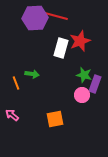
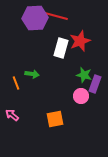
pink circle: moved 1 px left, 1 px down
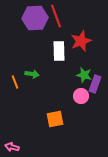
red line: rotated 55 degrees clockwise
red star: moved 1 px right
white rectangle: moved 2 px left, 3 px down; rotated 18 degrees counterclockwise
orange line: moved 1 px left, 1 px up
pink arrow: moved 32 px down; rotated 24 degrees counterclockwise
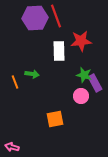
red star: rotated 15 degrees clockwise
purple rectangle: moved 1 px up; rotated 48 degrees counterclockwise
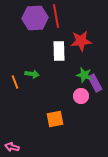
red line: rotated 10 degrees clockwise
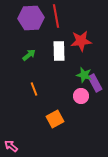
purple hexagon: moved 4 px left
green arrow: moved 3 px left, 19 px up; rotated 48 degrees counterclockwise
orange line: moved 19 px right, 7 px down
orange square: rotated 18 degrees counterclockwise
pink arrow: moved 1 px left, 1 px up; rotated 24 degrees clockwise
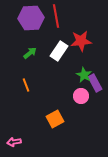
white rectangle: rotated 36 degrees clockwise
green arrow: moved 1 px right, 2 px up
green star: rotated 14 degrees clockwise
orange line: moved 8 px left, 4 px up
pink arrow: moved 3 px right, 4 px up; rotated 48 degrees counterclockwise
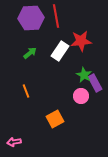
white rectangle: moved 1 px right
orange line: moved 6 px down
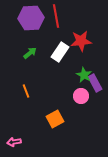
white rectangle: moved 1 px down
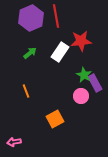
purple hexagon: rotated 20 degrees counterclockwise
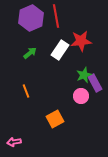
white rectangle: moved 2 px up
green star: rotated 21 degrees clockwise
